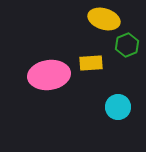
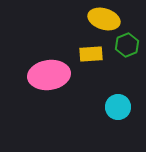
yellow rectangle: moved 9 px up
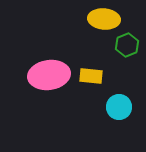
yellow ellipse: rotated 12 degrees counterclockwise
yellow rectangle: moved 22 px down; rotated 10 degrees clockwise
cyan circle: moved 1 px right
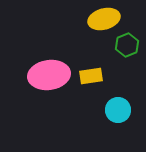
yellow ellipse: rotated 20 degrees counterclockwise
yellow rectangle: rotated 15 degrees counterclockwise
cyan circle: moved 1 px left, 3 px down
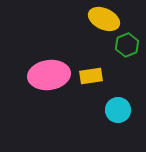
yellow ellipse: rotated 40 degrees clockwise
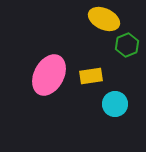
pink ellipse: rotated 54 degrees counterclockwise
cyan circle: moved 3 px left, 6 px up
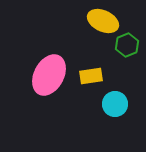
yellow ellipse: moved 1 px left, 2 px down
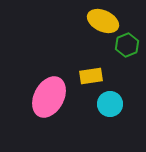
pink ellipse: moved 22 px down
cyan circle: moved 5 px left
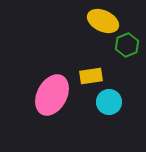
pink ellipse: moved 3 px right, 2 px up
cyan circle: moved 1 px left, 2 px up
